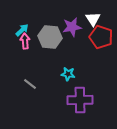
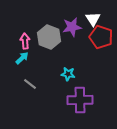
cyan arrow: moved 28 px down
gray hexagon: moved 1 px left; rotated 15 degrees clockwise
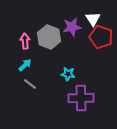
cyan arrow: moved 3 px right, 7 px down
purple cross: moved 1 px right, 2 px up
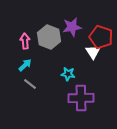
white triangle: moved 33 px down
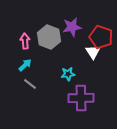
cyan star: rotated 16 degrees counterclockwise
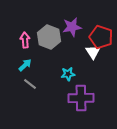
pink arrow: moved 1 px up
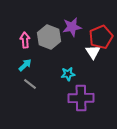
red pentagon: rotated 30 degrees clockwise
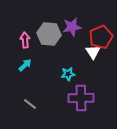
gray hexagon: moved 3 px up; rotated 15 degrees counterclockwise
gray line: moved 20 px down
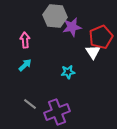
gray hexagon: moved 6 px right, 18 px up
cyan star: moved 2 px up
purple cross: moved 24 px left, 14 px down; rotated 20 degrees counterclockwise
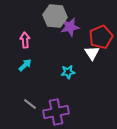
purple star: moved 2 px left
white triangle: moved 1 px left, 1 px down
purple cross: moved 1 px left; rotated 10 degrees clockwise
